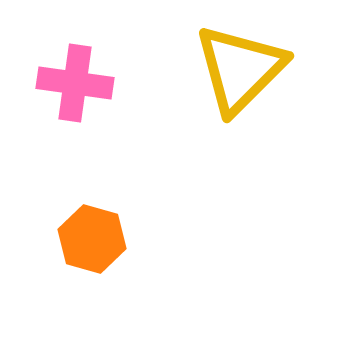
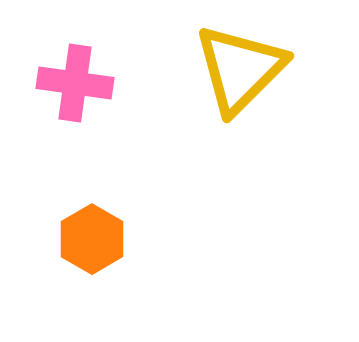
orange hexagon: rotated 14 degrees clockwise
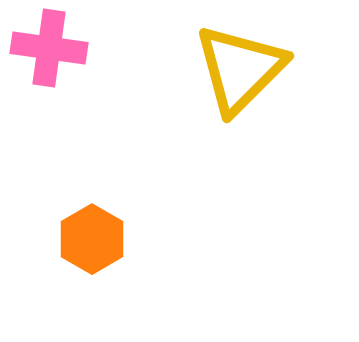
pink cross: moved 26 px left, 35 px up
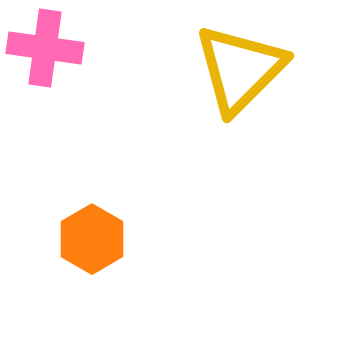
pink cross: moved 4 px left
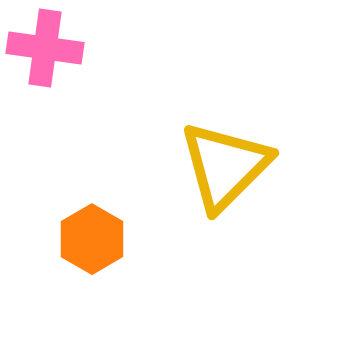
yellow triangle: moved 15 px left, 97 px down
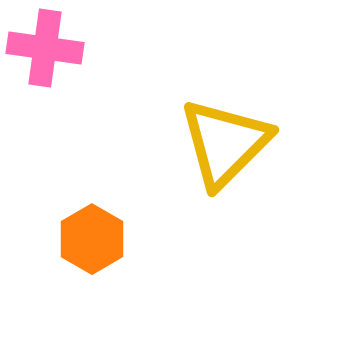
yellow triangle: moved 23 px up
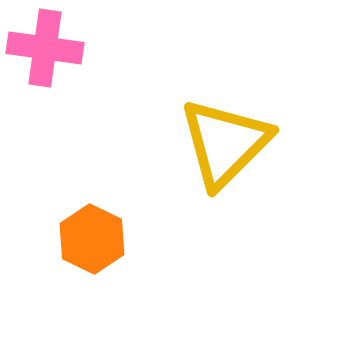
orange hexagon: rotated 4 degrees counterclockwise
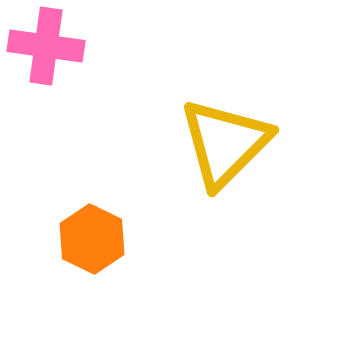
pink cross: moved 1 px right, 2 px up
